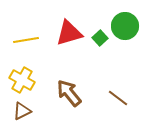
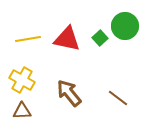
red triangle: moved 2 px left, 6 px down; rotated 28 degrees clockwise
yellow line: moved 2 px right, 1 px up
brown triangle: rotated 24 degrees clockwise
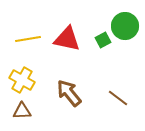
green square: moved 3 px right, 2 px down; rotated 14 degrees clockwise
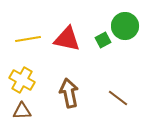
brown arrow: rotated 28 degrees clockwise
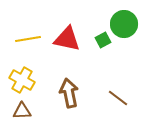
green circle: moved 1 px left, 2 px up
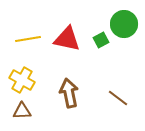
green square: moved 2 px left
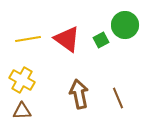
green circle: moved 1 px right, 1 px down
red triangle: rotated 24 degrees clockwise
brown arrow: moved 10 px right, 1 px down
brown line: rotated 30 degrees clockwise
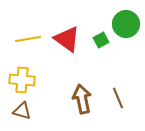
green circle: moved 1 px right, 1 px up
yellow cross: rotated 25 degrees counterclockwise
brown arrow: moved 3 px right, 5 px down
brown triangle: rotated 18 degrees clockwise
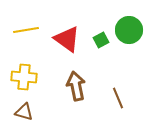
green circle: moved 3 px right, 6 px down
yellow line: moved 2 px left, 9 px up
yellow cross: moved 2 px right, 3 px up
brown arrow: moved 6 px left, 13 px up
brown triangle: moved 2 px right, 1 px down
